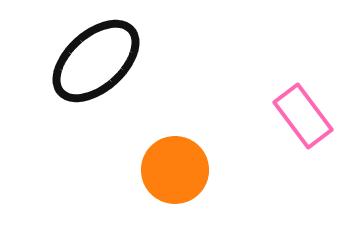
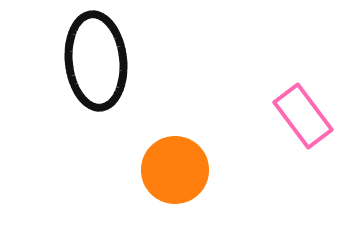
black ellipse: rotated 54 degrees counterclockwise
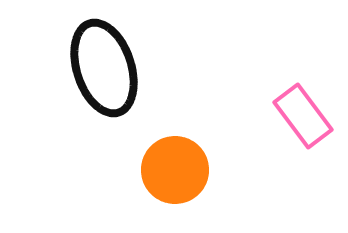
black ellipse: moved 8 px right, 7 px down; rotated 12 degrees counterclockwise
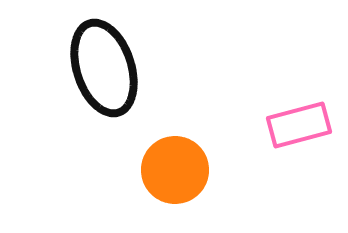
pink rectangle: moved 4 px left, 9 px down; rotated 68 degrees counterclockwise
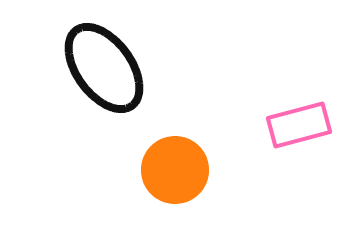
black ellipse: rotated 18 degrees counterclockwise
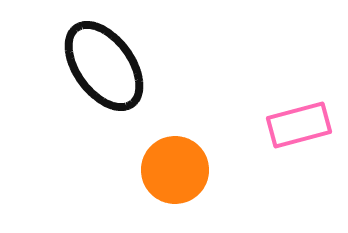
black ellipse: moved 2 px up
